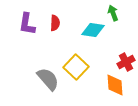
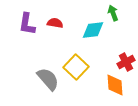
red semicircle: rotated 84 degrees counterclockwise
cyan diamond: rotated 15 degrees counterclockwise
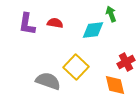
green arrow: moved 2 px left, 1 px down
gray semicircle: moved 2 px down; rotated 30 degrees counterclockwise
orange diamond: rotated 10 degrees counterclockwise
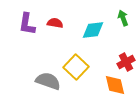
green arrow: moved 12 px right, 4 px down
